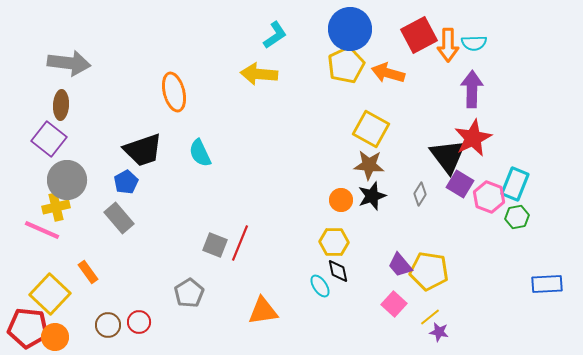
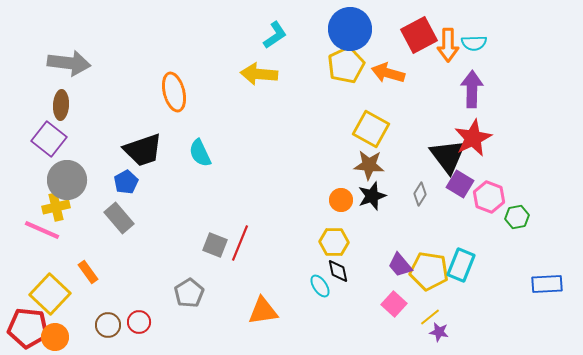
cyan rectangle at (515, 184): moved 54 px left, 81 px down
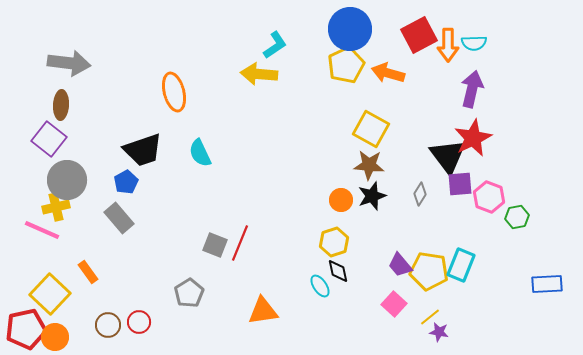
cyan L-shape at (275, 35): moved 10 px down
purple arrow at (472, 89): rotated 12 degrees clockwise
purple square at (460, 184): rotated 36 degrees counterclockwise
yellow hexagon at (334, 242): rotated 20 degrees counterclockwise
red pentagon at (28, 328): moved 2 px left, 1 px down; rotated 18 degrees counterclockwise
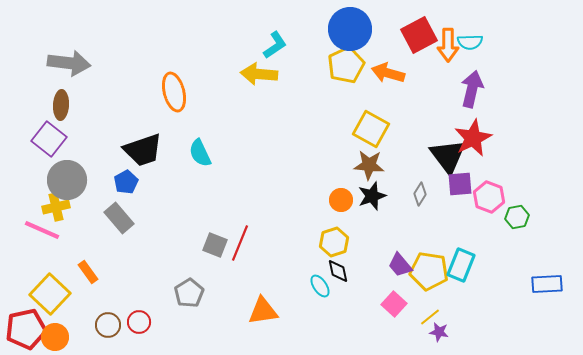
cyan semicircle at (474, 43): moved 4 px left, 1 px up
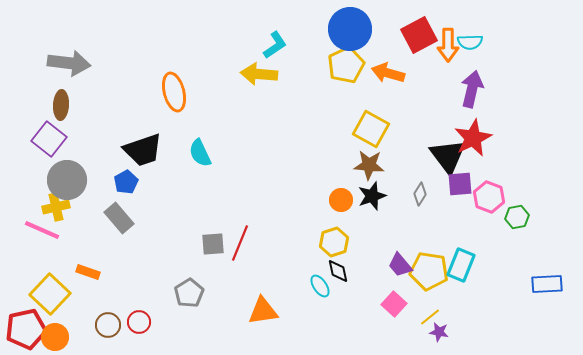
gray square at (215, 245): moved 2 px left, 1 px up; rotated 25 degrees counterclockwise
orange rectangle at (88, 272): rotated 35 degrees counterclockwise
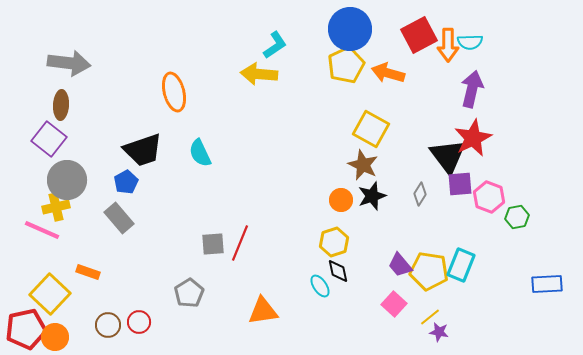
brown star at (369, 165): moved 6 px left; rotated 20 degrees clockwise
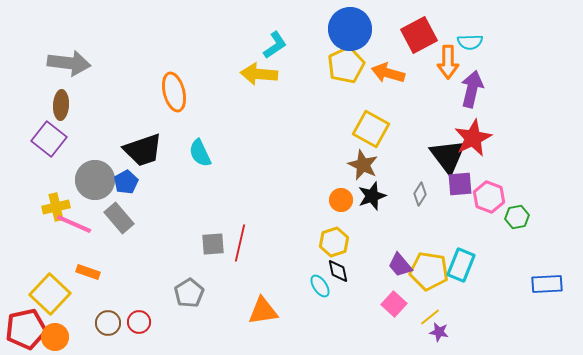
orange arrow at (448, 45): moved 17 px down
gray circle at (67, 180): moved 28 px right
pink line at (42, 230): moved 32 px right, 6 px up
red line at (240, 243): rotated 9 degrees counterclockwise
brown circle at (108, 325): moved 2 px up
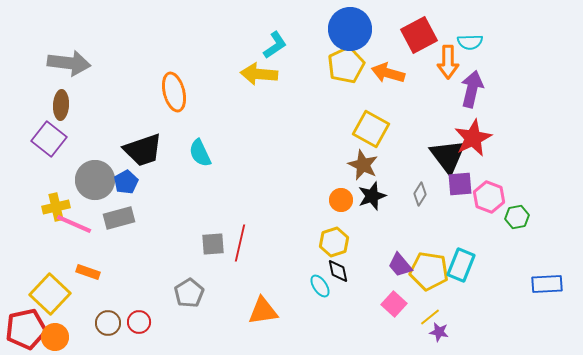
gray rectangle at (119, 218): rotated 64 degrees counterclockwise
